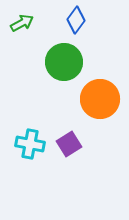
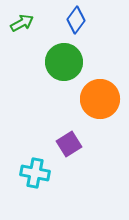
cyan cross: moved 5 px right, 29 px down
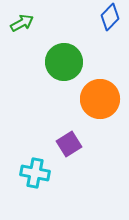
blue diamond: moved 34 px right, 3 px up; rotated 8 degrees clockwise
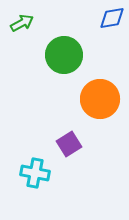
blue diamond: moved 2 px right, 1 px down; rotated 36 degrees clockwise
green circle: moved 7 px up
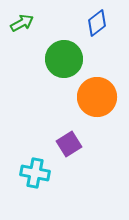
blue diamond: moved 15 px left, 5 px down; rotated 28 degrees counterclockwise
green circle: moved 4 px down
orange circle: moved 3 px left, 2 px up
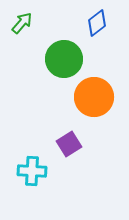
green arrow: rotated 20 degrees counterclockwise
orange circle: moved 3 px left
cyan cross: moved 3 px left, 2 px up; rotated 8 degrees counterclockwise
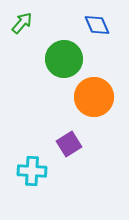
blue diamond: moved 2 px down; rotated 76 degrees counterclockwise
